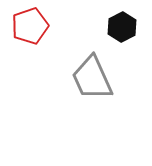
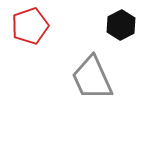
black hexagon: moved 1 px left, 2 px up
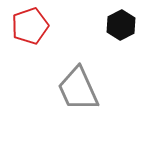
gray trapezoid: moved 14 px left, 11 px down
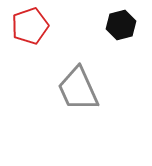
black hexagon: rotated 12 degrees clockwise
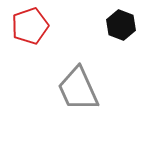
black hexagon: rotated 24 degrees counterclockwise
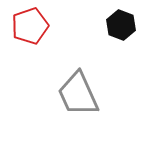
gray trapezoid: moved 5 px down
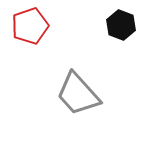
gray trapezoid: rotated 18 degrees counterclockwise
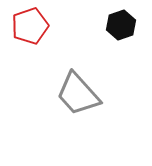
black hexagon: rotated 20 degrees clockwise
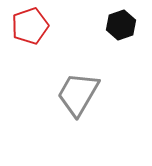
gray trapezoid: rotated 72 degrees clockwise
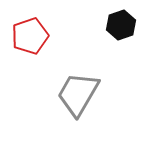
red pentagon: moved 10 px down
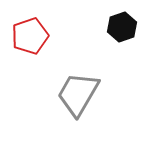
black hexagon: moved 1 px right, 2 px down
